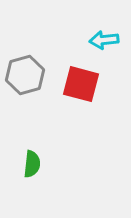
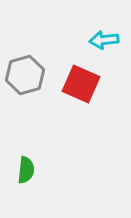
red square: rotated 9 degrees clockwise
green semicircle: moved 6 px left, 6 px down
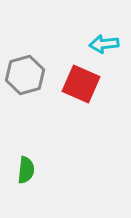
cyan arrow: moved 4 px down
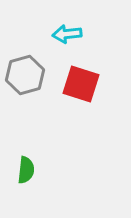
cyan arrow: moved 37 px left, 10 px up
red square: rotated 6 degrees counterclockwise
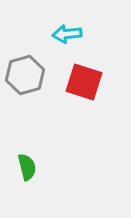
red square: moved 3 px right, 2 px up
green semicircle: moved 1 px right, 3 px up; rotated 20 degrees counterclockwise
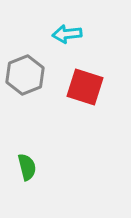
gray hexagon: rotated 6 degrees counterclockwise
red square: moved 1 px right, 5 px down
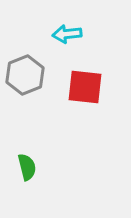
red square: rotated 12 degrees counterclockwise
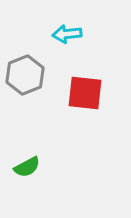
red square: moved 6 px down
green semicircle: rotated 76 degrees clockwise
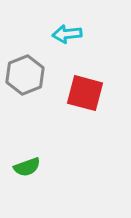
red square: rotated 9 degrees clockwise
green semicircle: rotated 8 degrees clockwise
